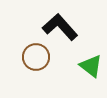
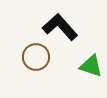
green triangle: rotated 20 degrees counterclockwise
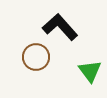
green triangle: moved 1 px left, 5 px down; rotated 35 degrees clockwise
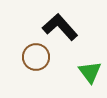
green triangle: moved 1 px down
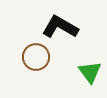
black L-shape: rotated 18 degrees counterclockwise
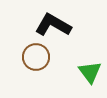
black L-shape: moved 7 px left, 2 px up
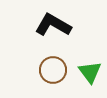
brown circle: moved 17 px right, 13 px down
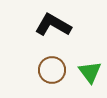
brown circle: moved 1 px left
